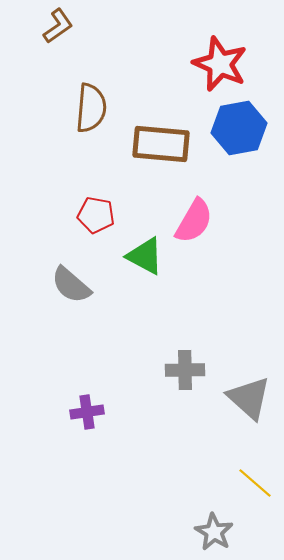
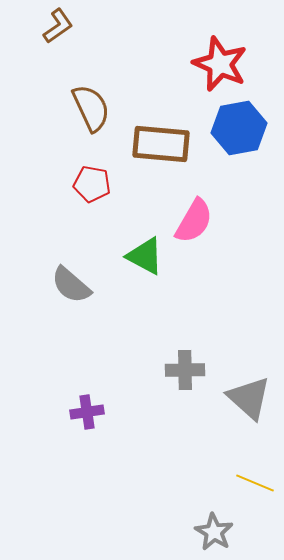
brown semicircle: rotated 30 degrees counterclockwise
red pentagon: moved 4 px left, 31 px up
yellow line: rotated 18 degrees counterclockwise
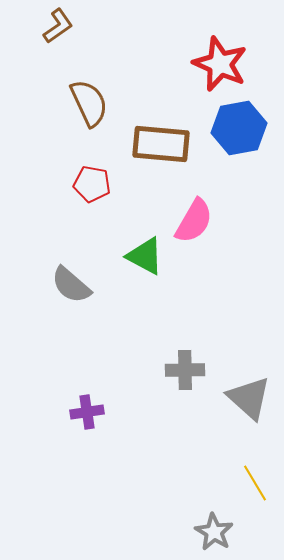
brown semicircle: moved 2 px left, 5 px up
yellow line: rotated 36 degrees clockwise
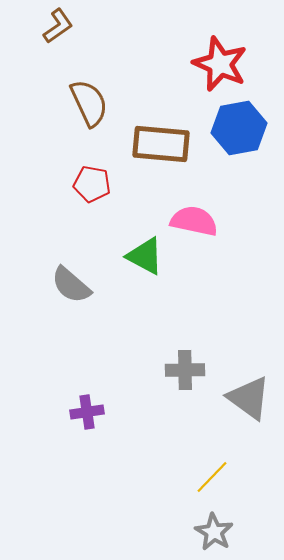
pink semicircle: rotated 108 degrees counterclockwise
gray triangle: rotated 6 degrees counterclockwise
yellow line: moved 43 px left, 6 px up; rotated 75 degrees clockwise
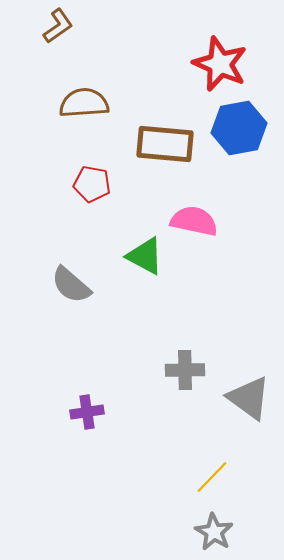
brown semicircle: moved 5 px left; rotated 69 degrees counterclockwise
brown rectangle: moved 4 px right
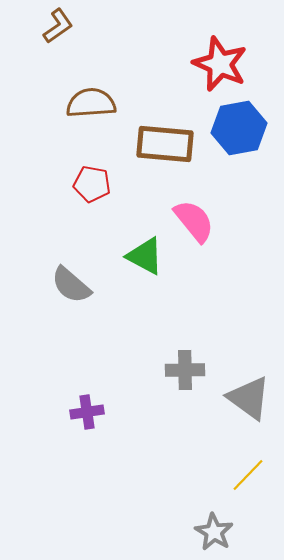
brown semicircle: moved 7 px right
pink semicircle: rotated 39 degrees clockwise
yellow line: moved 36 px right, 2 px up
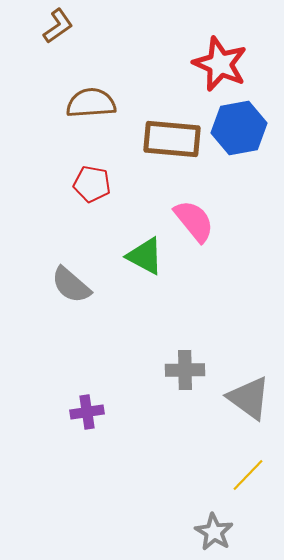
brown rectangle: moved 7 px right, 5 px up
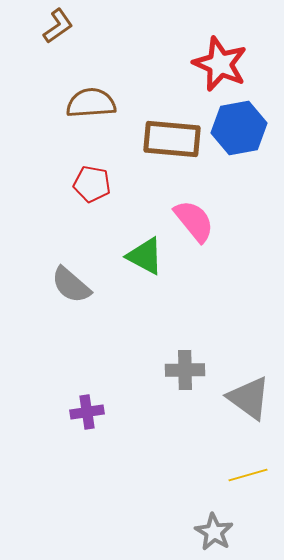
yellow line: rotated 30 degrees clockwise
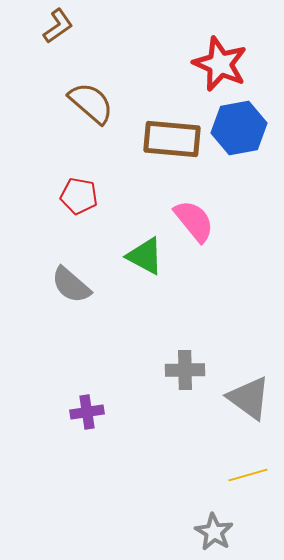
brown semicircle: rotated 45 degrees clockwise
red pentagon: moved 13 px left, 12 px down
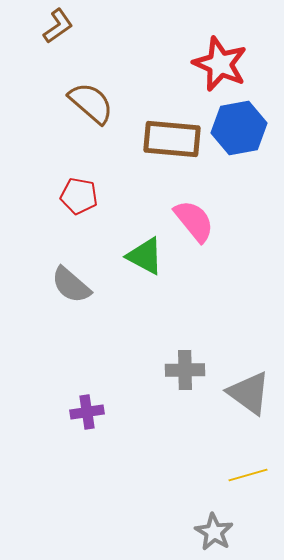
gray triangle: moved 5 px up
